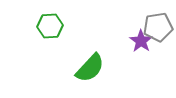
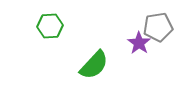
purple star: moved 2 px left, 2 px down
green semicircle: moved 4 px right, 3 px up
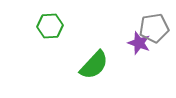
gray pentagon: moved 4 px left, 1 px down
purple star: rotated 15 degrees counterclockwise
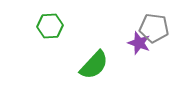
gray pentagon: rotated 16 degrees clockwise
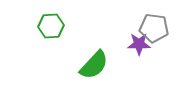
green hexagon: moved 1 px right
purple star: moved 1 px down; rotated 20 degrees counterclockwise
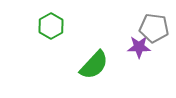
green hexagon: rotated 25 degrees counterclockwise
purple star: moved 3 px down
